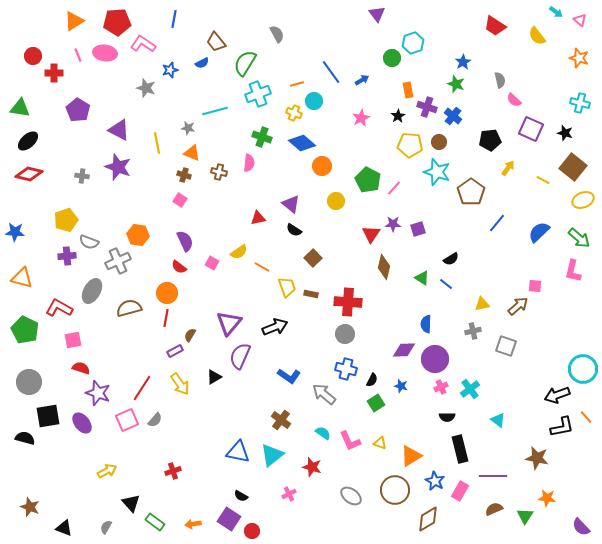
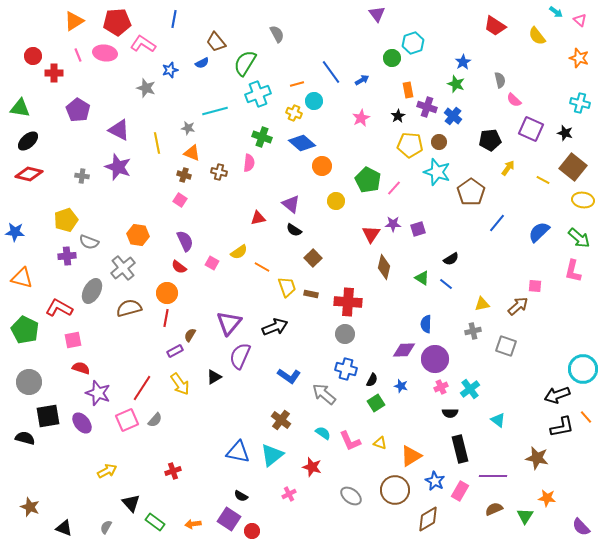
yellow ellipse at (583, 200): rotated 30 degrees clockwise
gray cross at (118, 261): moved 5 px right, 7 px down; rotated 15 degrees counterclockwise
black semicircle at (447, 417): moved 3 px right, 4 px up
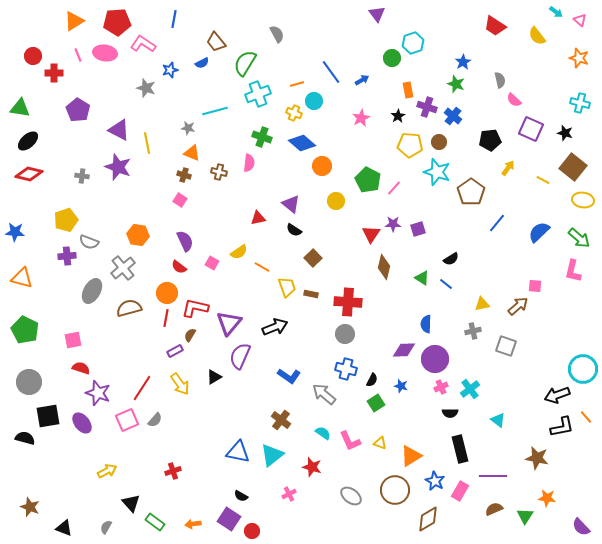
yellow line at (157, 143): moved 10 px left
red L-shape at (59, 308): moved 136 px right; rotated 16 degrees counterclockwise
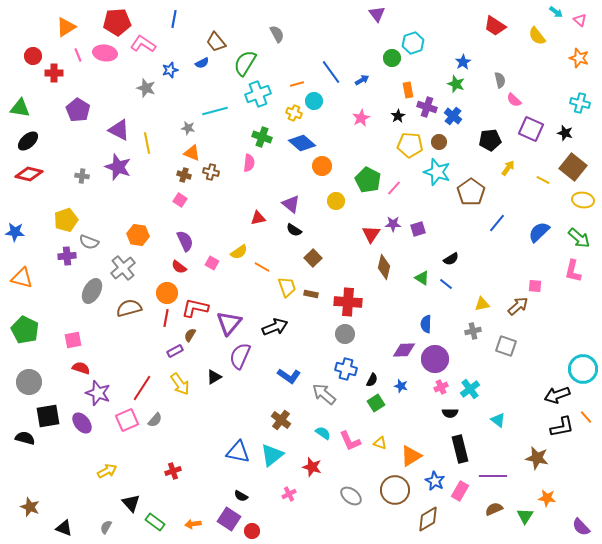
orange triangle at (74, 21): moved 8 px left, 6 px down
brown cross at (219, 172): moved 8 px left
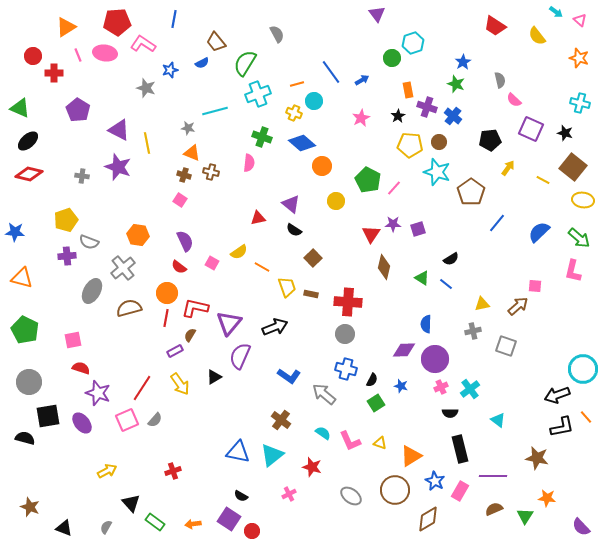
green triangle at (20, 108): rotated 15 degrees clockwise
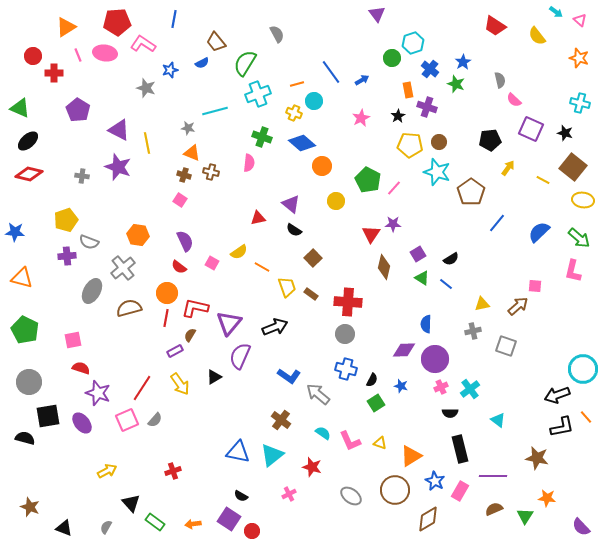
blue cross at (453, 116): moved 23 px left, 47 px up
purple square at (418, 229): moved 25 px down; rotated 14 degrees counterclockwise
brown rectangle at (311, 294): rotated 24 degrees clockwise
gray arrow at (324, 394): moved 6 px left
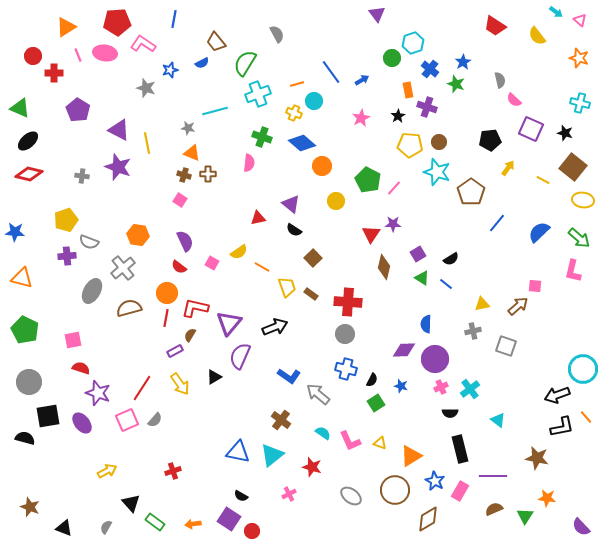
brown cross at (211, 172): moved 3 px left, 2 px down; rotated 14 degrees counterclockwise
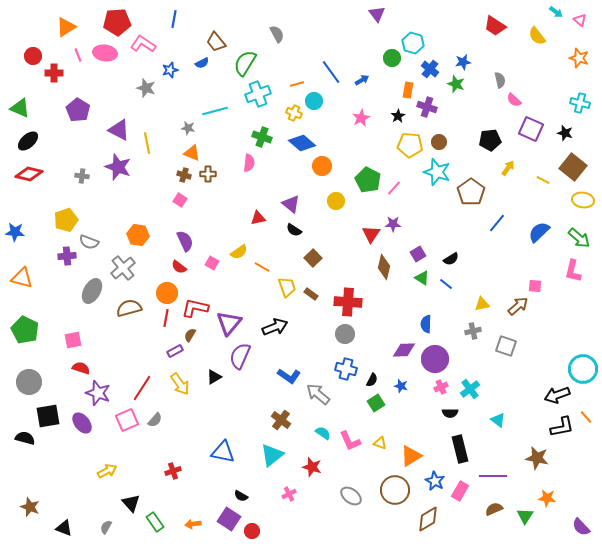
cyan hexagon at (413, 43): rotated 25 degrees counterclockwise
blue star at (463, 62): rotated 21 degrees clockwise
orange rectangle at (408, 90): rotated 21 degrees clockwise
blue triangle at (238, 452): moved 15 px left
green rectangle at (155, 522): rotated 18 degrees clockwise
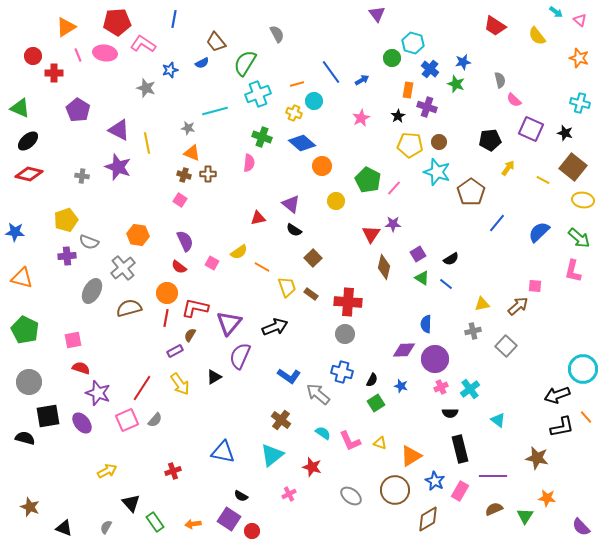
gray square at (506, 346): rotated 25 degrees clockwise
blue cross at (346, 369): moved 4 px left, 3 px down
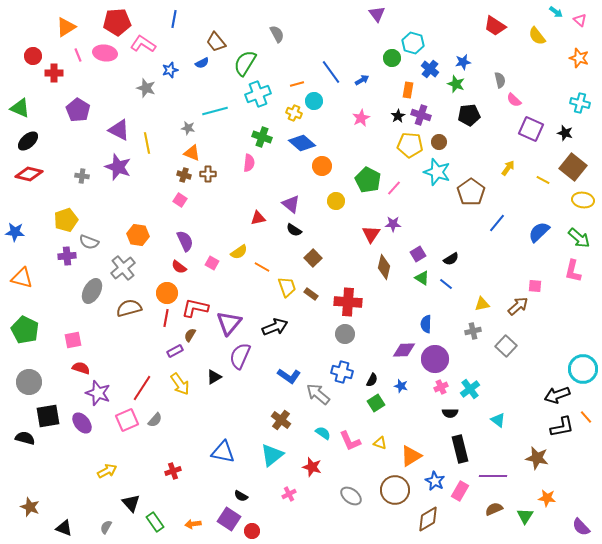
purple cross at (427, 107): moved 6 px left, 8 px down
black pentagon at (490, 140): moved 21 px left, 25 px up
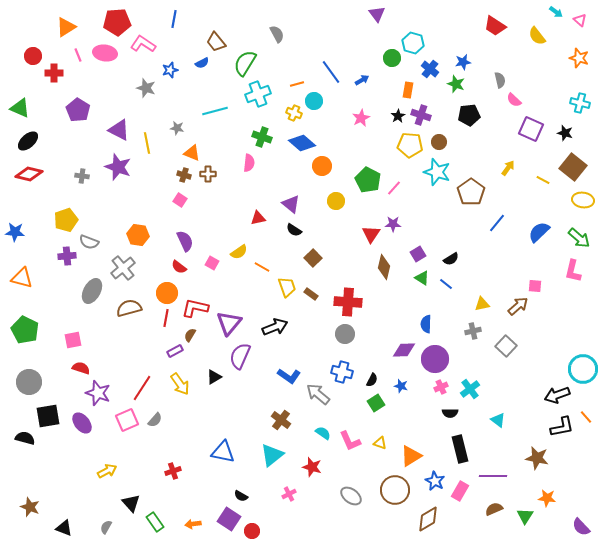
gray star at (188, 128): moved 11 px left
